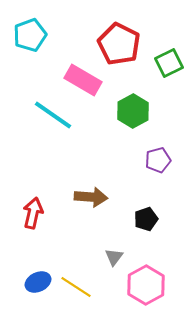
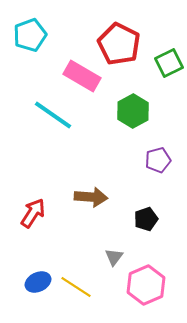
pink rectangle: moved 1 px left, 4 px up
red arrow: rotated 20 degrees clockwise
pink hexagon: rotated 6 degrees clockwise
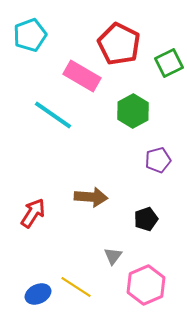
gray triangle: moved 1 px left, 1 px up
blue ellipse: moved 12 px down
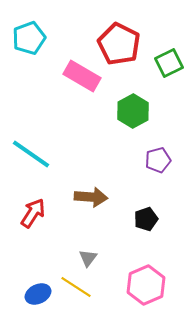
cyan pentagon: moved 1 px left, 3 px down
cyan line: moved 22 px left, 39 px down
gray triangle: moved 25 px left, 2 px down
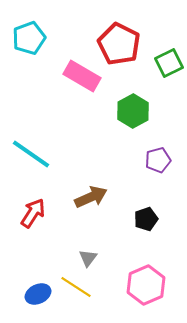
brown arrow: rotated 28 degrees counterclockwise
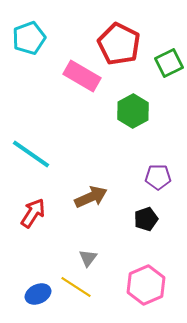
purple pentagon: moved 17 px down; rotated 15 degrees clockwise
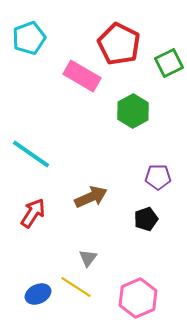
pink hexagon: moved 8 px left, 13 px down
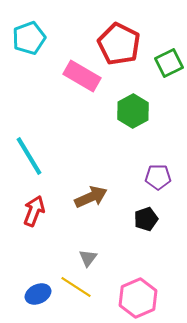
cyan line: moved 2 px left, 2 px down; rotated 24 degrees clockwise
red arrow: moved 1 px right, 2 px up; rotated 12 degrees counterclockwise
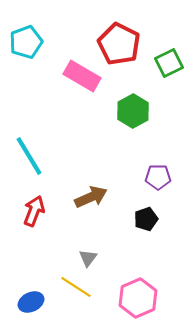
cyan pentagon: moved 3 px left, 4 px down
blue ellipse: moved 7 px left, 8 px down
